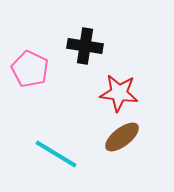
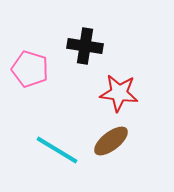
pink pentagon: rotated 9 degrees counterclockwise
brown ellipse: moved 11 px left, 4 px down
cyan line: moved 1 px right, 4 px up
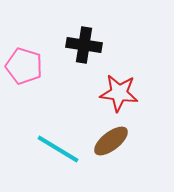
black cross: moved 1 px left, 1 px up
pink pentagon: moved 6 px left, 3 px up
cyan line: moved 1 px right, 1 px up
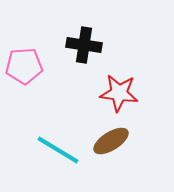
pink pentagon: rotated 21 degrees counterclockwise
brown ellipse: rotated 6 degrees clockwise
cyan line: moved 1 px down
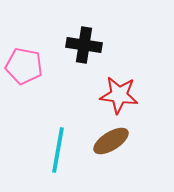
pink pentagon: rotated 15 degrees clockwise
red star: moved 2 px down
cyan line: rotated 69 degrees clockwise
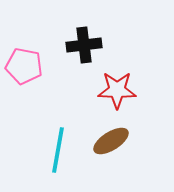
black cross: rotated 16 degrees counterclockwise
red star: moved 2 px left, 5 px up; rotated 6 degrees counterclockwise
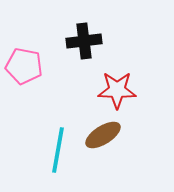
black cross: moved 4 px up
brown ellipse: moved 8 px left, 6 px up
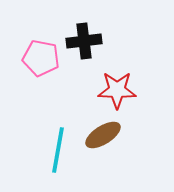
pink pentagon: moved 17 px right, 8 px up
